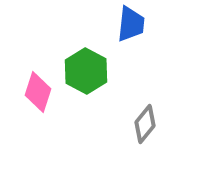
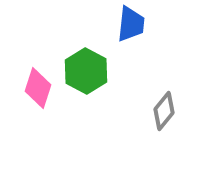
pink diamond: moved 4 px up
gray diamond: moved 19 px right, 13 px up
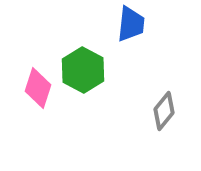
green hexagon: moved 3 px left, 1 px up
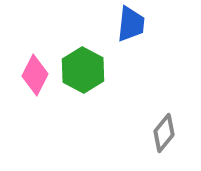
pink diamond: moved 3 px left, 13 px up; rotated 9 degrees clockwise
gray diamond: moved 22 px down
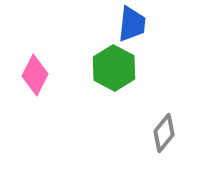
blue trapezoid: moved 1 px right
green hexagon: moved 31 px right, 2 px up
